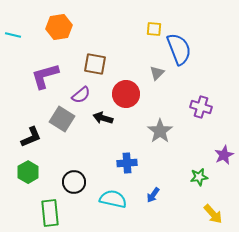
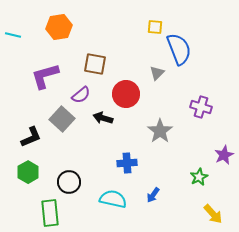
yellow square: moved 1 px right, 2 px up
gray square: rotated 10 degrees clockwise
green star: rotated 18 degrees counterclockwise
black circle: moved 5 px left
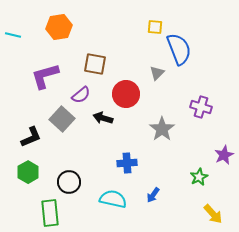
gray star: moved 2 px right, 2 px up
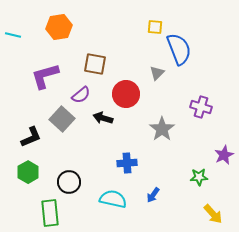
green star: rotated 24 degrees clockwise
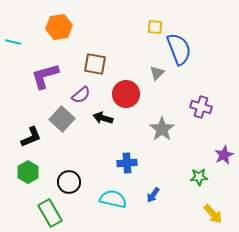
cyan line: moved 7 px down
green rectangle: rotated 24 degrees counterclockwise
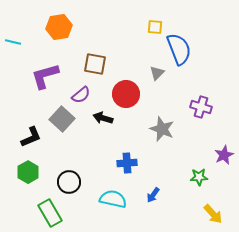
gray star: rotated 15 degrees counterclockwise
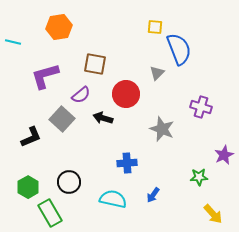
green hexagon: moved 15 px down
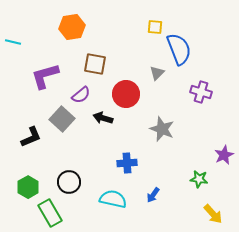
orange hexagon: moved 13 px right
purple cross: moved 15 px up
green star: moved 2 px down; rotated 12 degrees clockwise
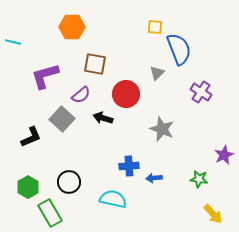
orange hexagon: rotated 10 degrees clockwise
purple cross: rotated 15 degrees clockwise
blue cross: moved 2 px right, 3 px down
blue arrow: moved 1 px right, 17 px up; rotated 49 degrees clockwise
